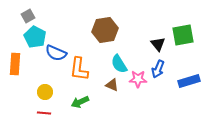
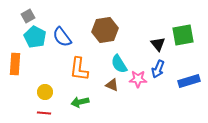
blue semicircle: moved 6 px right, 16 px up; rotated 30 degrees clockwise
green arrow: rotated 12 degrees clockwise
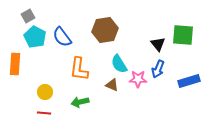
green square: rotated 15 degrees clockwise
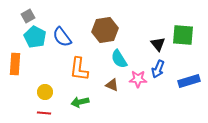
cyan semicircle: moved 5 px up
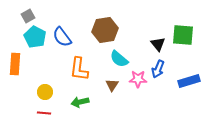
cyan semicircle: rotated 18 degrees counterclockwise
brown triangle: rotated 40 degrees clockwise
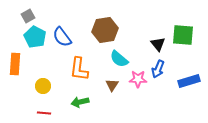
yellow circle: moved 2 px left, 6 px up
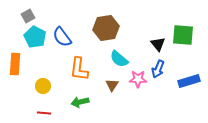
brown hexagon: moved 1 px right, 2 px up
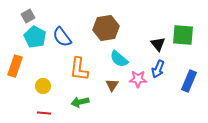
orange rectangle: moved 2 px down; rotated 15 degrees clockwise
blue rectangle: rotated 50 degrees counterclockwise
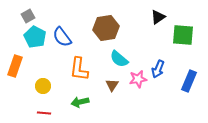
black triangle: moved 27 px up; rotated 35 degrees clockwise
pink star: rotated 12 degrees counterclockwise
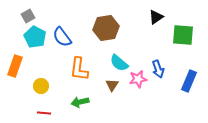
black triangle: moved 2 px left
cyan semicircle: moved 4 px down
blue arrow: rotated 42 degrees counterclockwise
yellow circle: moved 2 px left
